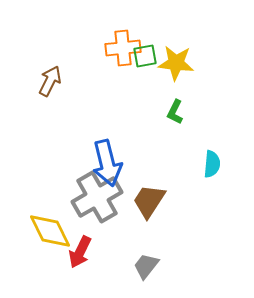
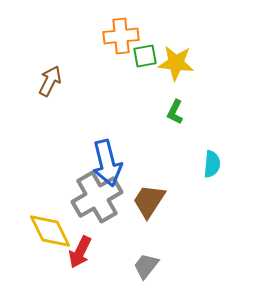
orange cross: moved 2 px left, 12 px up
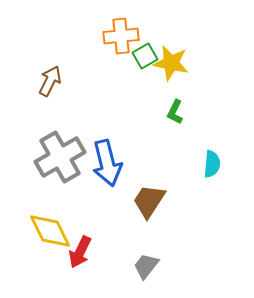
green square: rotated 20 degrees counterclockwise
yellow star: moved 5 px left; rotated 6 degrees clockwise
gray cross: moved 37 px left, 40 px up
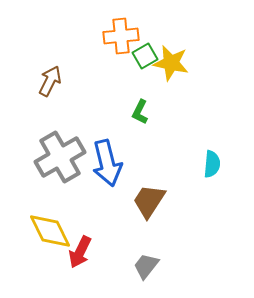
green L-shape: moved 35 px left
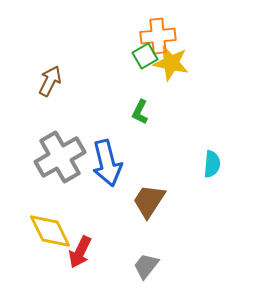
orange cross: moved 37 px right
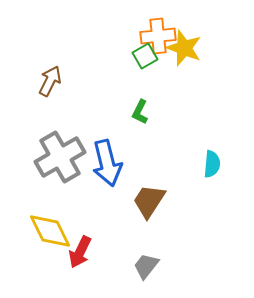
yellow star: moved 13 px right, 15 px up; rotated 9 degrees clockwise
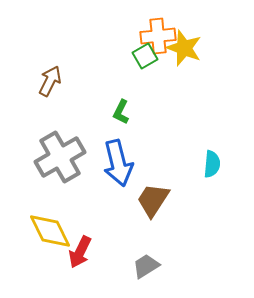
green L-shape: moved 19 px left
blue arrow: moved 11 px right
brown trapezoid: moved 4 px right, 1 px up
gray trapezoid: rotated 20 degrees clockwise
